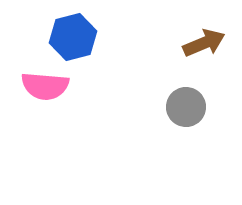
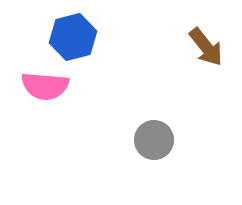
brown arrow: moved 2 px right, 4 px down; rotated 75 degrees clockwise
gray circle: moved 32 px left, 33 px down
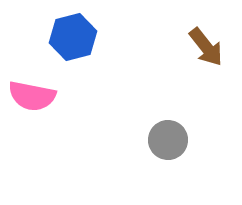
pink semicircle: moved 13 px left, 10 px down; rotated 6 degrees clockwise
gray circle: moved 14 px right
